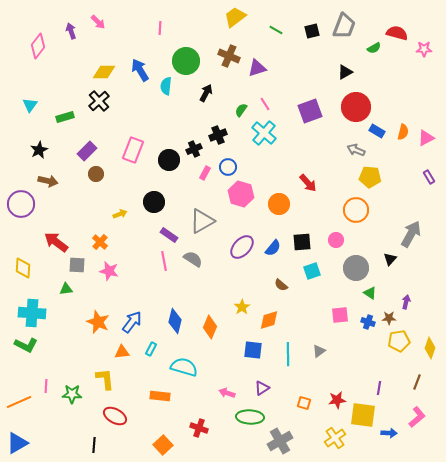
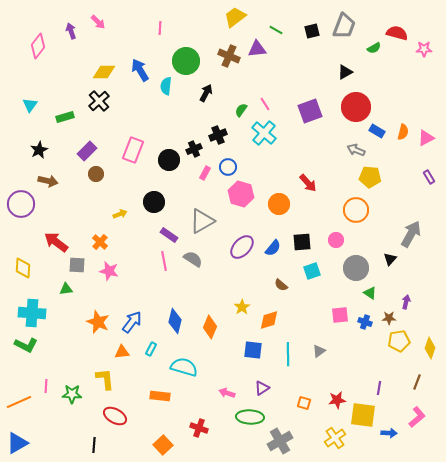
purple triangle at (257, 68): moved 19 px up; rotated 12 degrees clockwise
blue cross at (368, 322): moved 3 px left
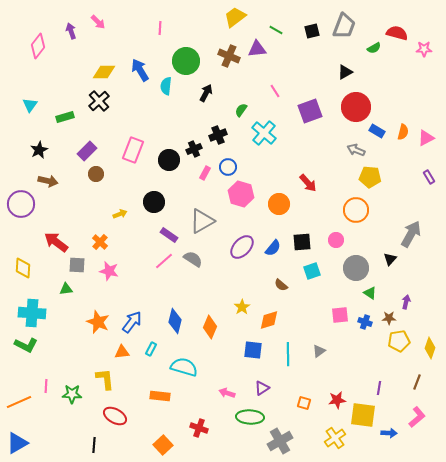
pink line at (265, 104): moved 10 px right, 13 px up
pink line at (164, 261): rotated 60 degrees clockwise
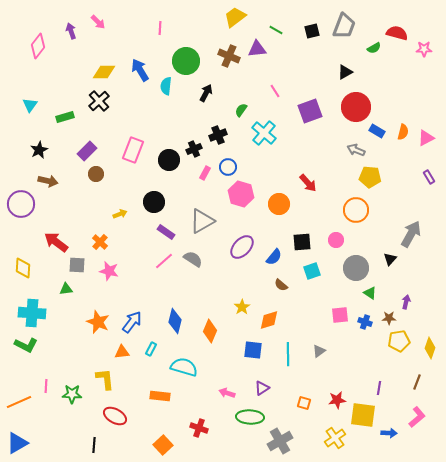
purple rectangle at (169, 235): moved 3 px left, 3 px up
blue semicircle at (273, 248): moved 1 px right, 9 px down
orange diamond at (210, 327): moved 4 px down
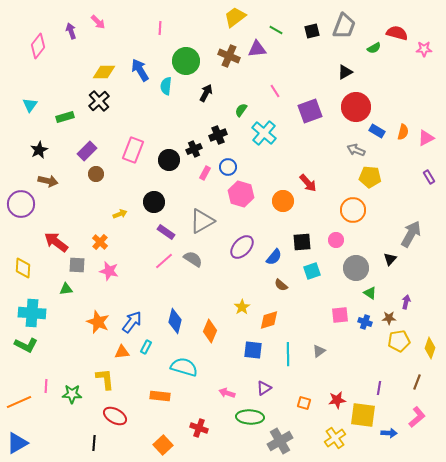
orange circle at (279, 204): moved 4 px right, 3 px up
orange circle at (356, 210): moved 3 px left
cyan rectangle at (151, 349): moved 5 px left, 2 px up
purple triangle at (262, 388): moved 2 px right
black line at (94, 445): moved 2 px up
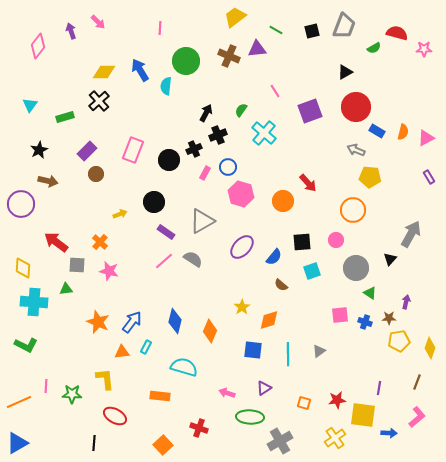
black arrow at (206, 93): moved 20 px down
cyan cross at (32, 313): moved 2 px right, 11 px up
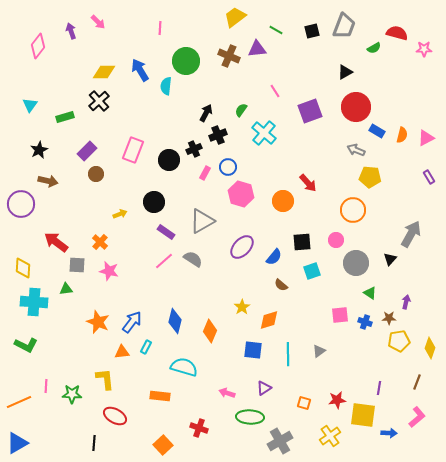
orange semicircle at (403, 132): moved 1 px left, 3 px down
gray circle at (356, 268): moved 5 px up
yellow cross at (335, 438): moved 5 px left, 2 px up
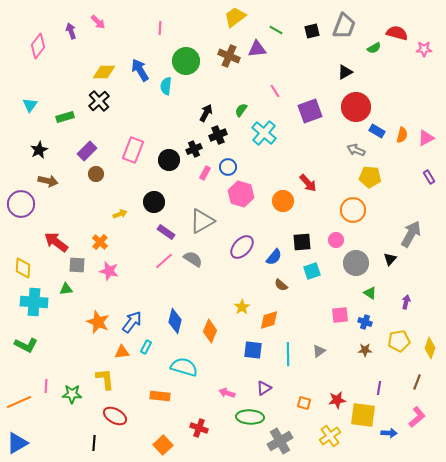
brown star at (389, 318): moved 24 px left, 32 px down
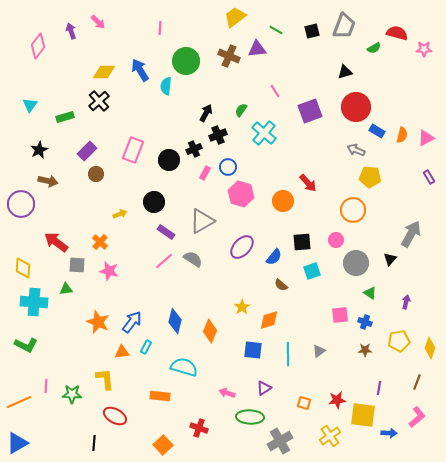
black triangle at (345, 72): rotated 14 degrees clockwise
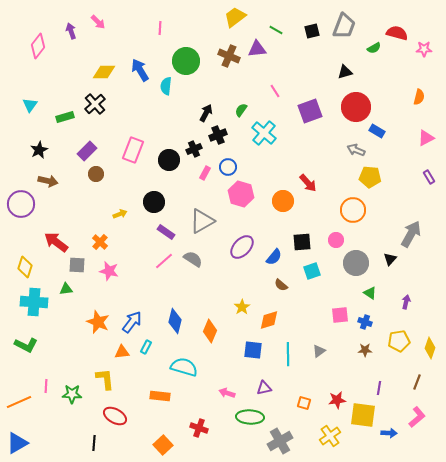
black cross at (99, 101): moved 4 px left, 3 px down
orange semicircle at (402, 135): moved 17 px right, 38 px up
yellow diamond at (23, 268): moved 2 px right, 1 px up; rotated 15 degrees clockwise
purple triangle at (264, 388): rotated 21 degrees clockwise
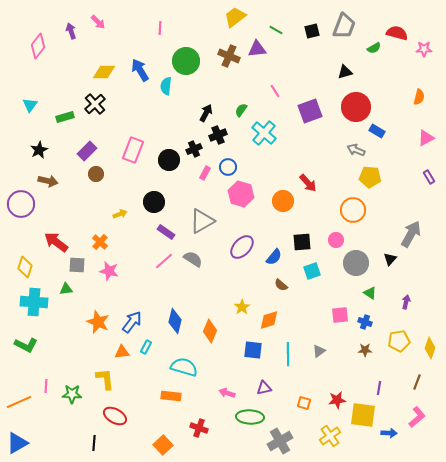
orange rectangle at (160, 396): moved 11 px right
